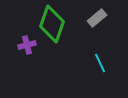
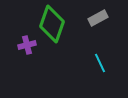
gray rectangle: moved 1 px right; rotated 12 degrees clockwise
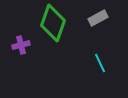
green diamond: moved 1 px right, 1 px up
purple cross: moved 6 px left
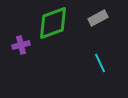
green diamond: rotated 51 degrees clockwise
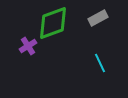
purple cross: moved 7 px right, 1 px down; rotated 18 degrees counterclockwise
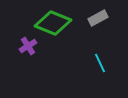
green diamond: rotated 42 degrees clockwise
